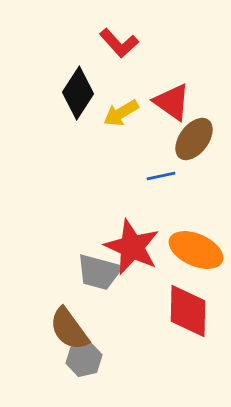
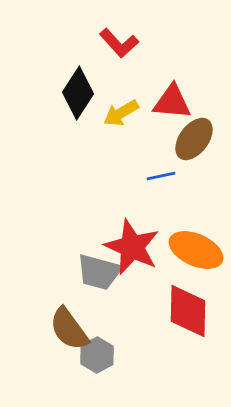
red triangle: rotated 30 degrees counterclockwise
gray hexagon: moved 13 px right, 4 px up; rotated 16 degrees counterclockwise
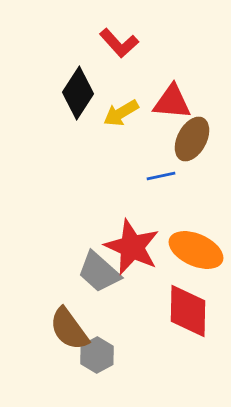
brown ellipse: moved 2 px left; rotated 9 degrees counterclockwise
gray trapezoid: rotated 27 degrees clockwise
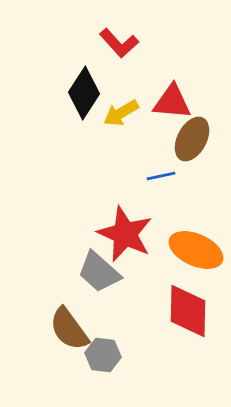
black diamond: moved 6 px right
red star: moved 7 px left, 13 px up
gray hexagon: moved 6 px right; rotated 24 degrees counterclockwise
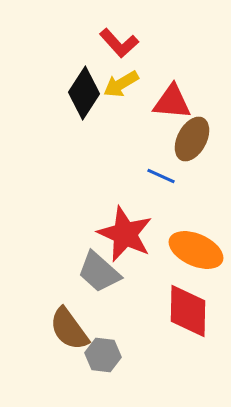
yellow arrow: moved 29 px up
blue line: rotated 36 degrees clockwise
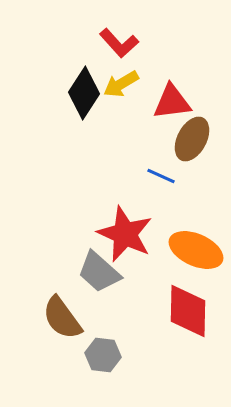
red triangle: rotated 12 degrees counterclockwise
brown semicircle: moved 7 px left, 11 px up
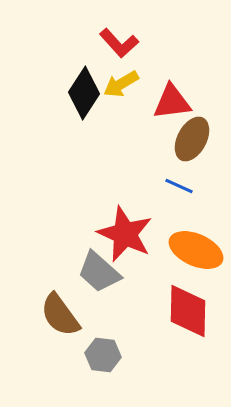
blue line: moved 18 px right, 10 px down
brown semicircle: moved 2 px left, 3 px up
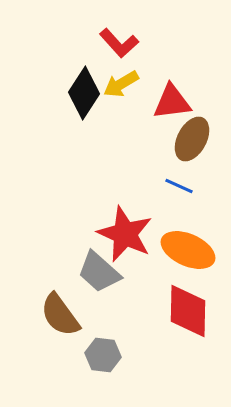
orange ellipse: moved 8 px left
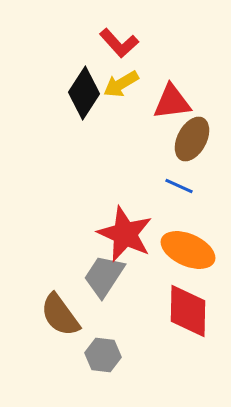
gray trapezoid: moved 5 px right, 4 px down; rotated 81 degrees clockwise
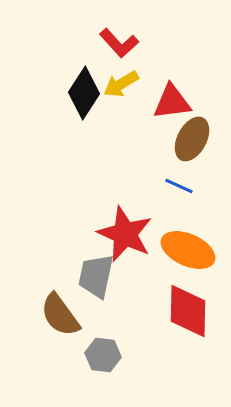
gray trapezoid: moved 8 px left; rotated 21 degrees counterclockwise
